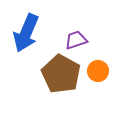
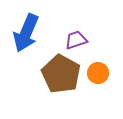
orange circle: moved 2 px down
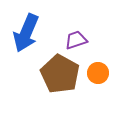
brown pentagon: moved 1 px left
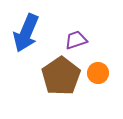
brown pentagon: moved 1 px right, 2 px down; rotated 9 degrees clockwise
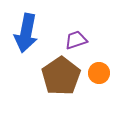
blue arrow: rotated 12 degrees counterclockwise
orange circle: moved 1 px right
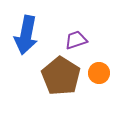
blue arrow: moved 2 px down
brown pentagon: rotated 6 degrees counterclockwise
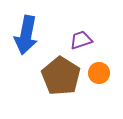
purple trapezoid: moved 5 px right
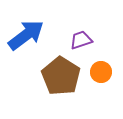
blue arrow: rotated 138 degrees counterclockwise
orange circle: moved 2 px right, 1 px up
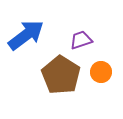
brown pentagon: moved 1 px up
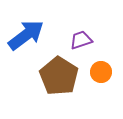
brown pentagon: moved 2 px left, 1 px down
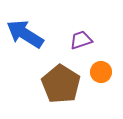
blue arrow: moved 1 px left, 1 px up; rotated 111 degrees counterclockwise
brown pentagon: moved 2 px right, 8 px down
